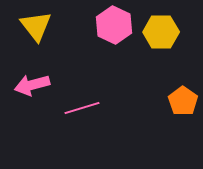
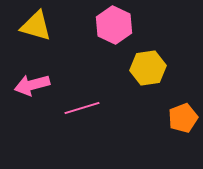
yellow triangle: rotated 36 degrees counterclockwise
yellow hexagon: moved 13 px left, 36 px down; rotated 8 degrees counterclockwise
orange pentagon: moved 17 px down; rotated 16 degrees clockwise
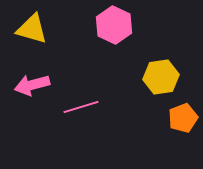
yellow triangle: moved 4 px left, 3 px down
yellow hexagon: moved 13 px right, 9 px down
pink line: moved 1 px left, 1 px up
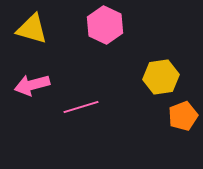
pink hexagon: moved 9 px left
orange pentagon: moved 2 px up
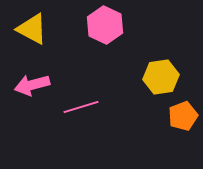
yellow triangle: rotated 12 degrees clockwise
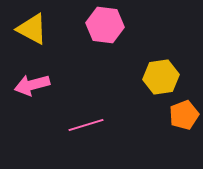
pink hexagon: rotated 18 degrees counterclockwise
pink line: moved 5 px right, 18 px down
orange pentagon: moved 1 px right, 1 px up
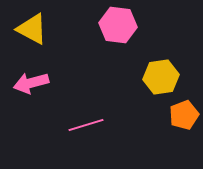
pink hexagon: moved 13 px right
pink arrow: moved 1 px left, 2 px up
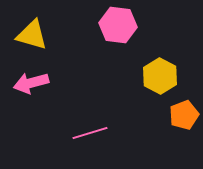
yellow triangle: moved 6 px down; rotated 12 degrees counterclockwise
yellow hexagon: moved 1 px left, 1 px up; rotated 24 degrees counterclockwise
pink line: moved 4 px right, 8 px down
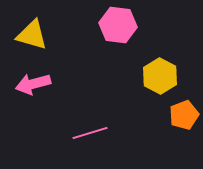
pink arrow: moved 2 px right, 1 px down
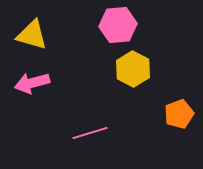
pink hexagon: rotated 12 degrees counterclockwise
yellow hexagon: moved 27 px left, 7 px up
pink arrow: moved 1 px left, 1 px up
orange pentagon: moved 5 px left, 1 px up
